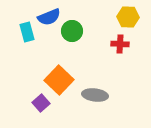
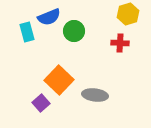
yellow hexagon: moved 3 px up; rotated 20 degrees counterclockwise
green circle: moved 2 px right
red cross: moved 1 px up
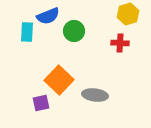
blue semicircle: moved 1 px left, 1 px up
cyan rectangle: rotated 18 degrees clockwise
purple square: rotated 30 degrees clockwise
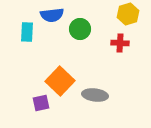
blue semicircle: moved 4 px right, 1 px up; rotated 15 degrees clockwise
green circle: moved 6 px right, 2 px up
orange square: moved 1 px right, 1 px down
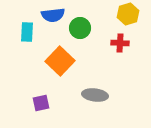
blue semicircle: moved 1 px right
green circle: moved 1 px up
orange square: moved 20 px up
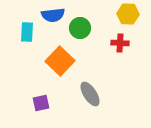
yellow hexagon: rotated 20 degrees clockwise
gray ellipse: moved 5 px left, 1 px up; rotated 50 degrees clockwise
